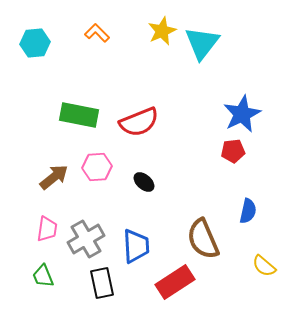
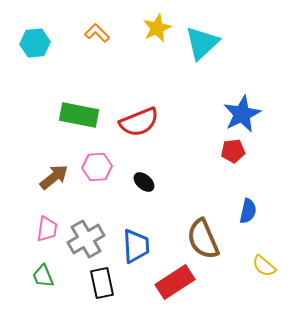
yellow star: moved 5 px left, 3 px up
cyan triangle: rotated 9 degrees clockwise
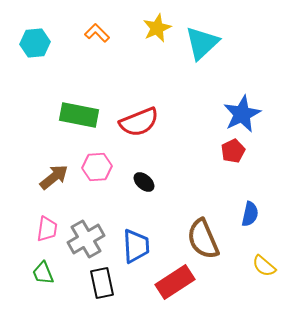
red pentagon: rotated 20 degrees counterclockwise
blue semicircle: moved 2 px right, 3 px down
green trapezoid: moved 3 px up
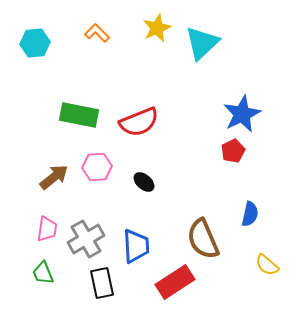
yellow semicircle: moved 3 px right, 1 px up
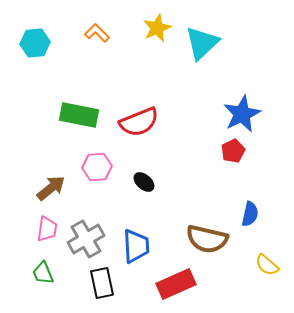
brown arrow: moved 3 px left, 11 px down
brown semicircle: moved 4 px right; rotated 54 degrees counterclockwise
red rectangle: moved 1 px right, 2 px down; rotated 9 degrees clockwise
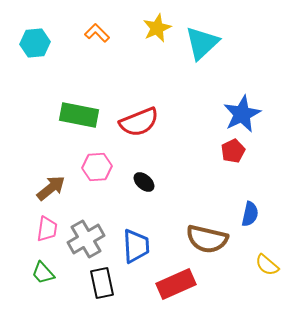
green trapezoid: rotated 20 degrees counterclockwise
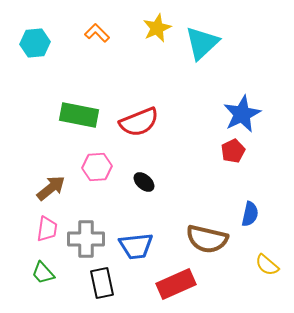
gray cross: rotated 30 degrees clockwise
blue trapezoid: rotated 87 degrees clockwise
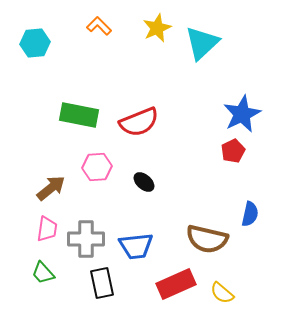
orange L-shape: moved 2 px right, 7 px up
yellow semicircle: moved 45 px left, 28 px down
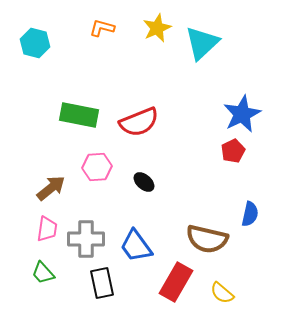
orange L-shape: moved 3 px right, 2 px down; rotated 30 degrees counterclockwise
cyan hexagon: rotated 20 degrees clockwise
blue trapezoid: rotated 60 degrees clockwise
red rectangle: moved 2 px up; rotated 36 degrees counterclockwise
